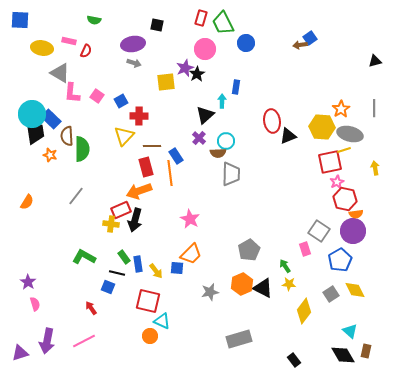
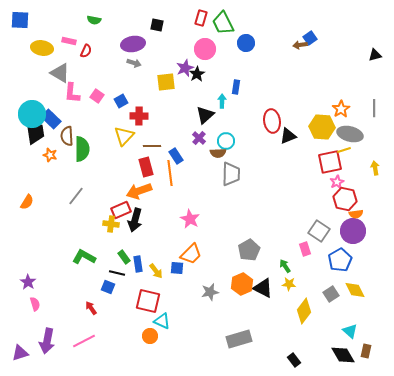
black triangle at (375, 61): moved 6 px up
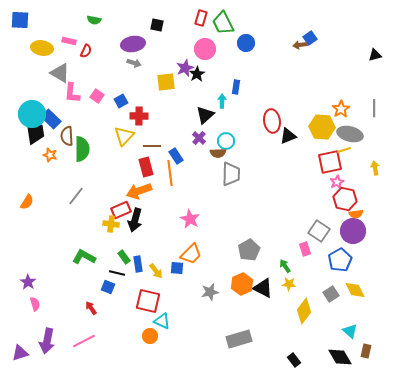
black diamond at (343, 355): moved 3 px left, 2 px down
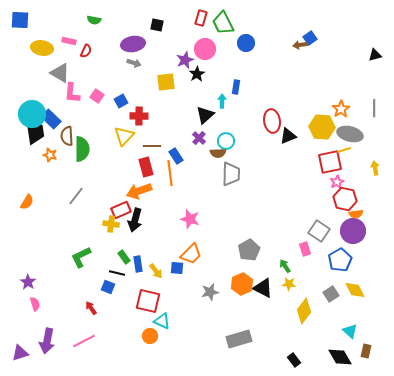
purple star at (185, 68): moved 8 px up
pink star at (190, 219): rotated 12 degrees counterclockwise
green L-shape at (84, 257): moved 3 px left; rotated 55 degrees counterclockwise
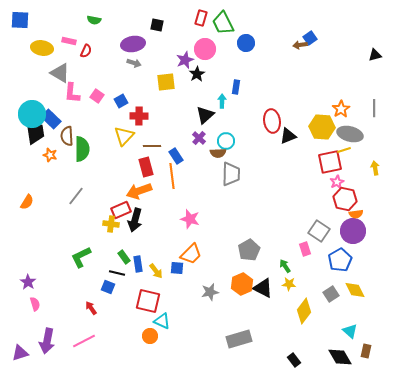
orange line at (170, 173): moved 2 px right, 3 px down
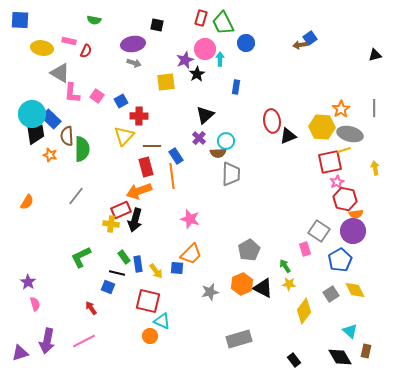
cyan arrow at (222, 101): moved 2 px left, 42 px up
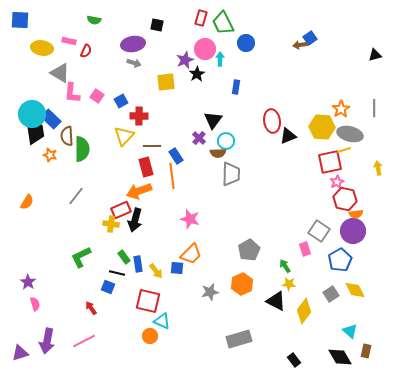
black triangle at (205, 115): moved 8 px right, 5 px down; rotated 12 degrees counterclockwise
yellow arrow at (375, 168): moved 3 px right
black triangle at (263, 288): moved 13 px right, 13 px down
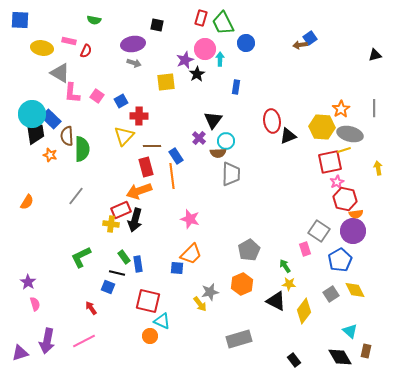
yellow arrow at (156, 271): moved 44 px right, 33 px down
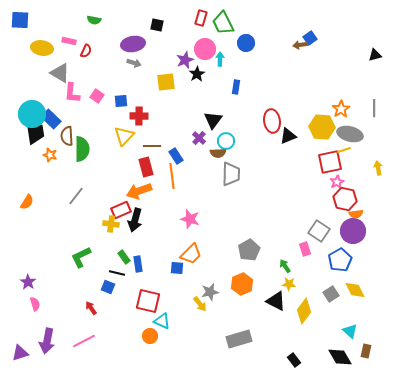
blue square at (121, 101): rotated 24 degrees clockwise
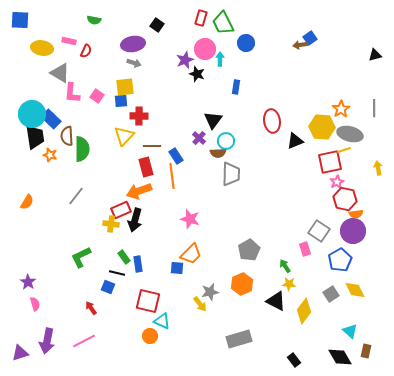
black square at (157, 25): rotated 24 degrees clockwise
black star at (197, 74): rotated 21 degrees counterclockwise
yellow square at (166, 82): moved 41 px left, 5 px down
black trapezoid at (35, 132): moved 5 px down
black triangle at (288, 136): moved 7 px right, 5 px down
